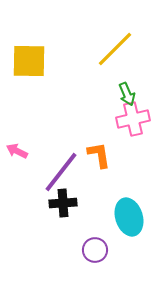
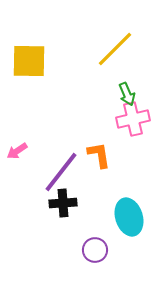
pink arrow: rotated 60 degrees counterclockwise
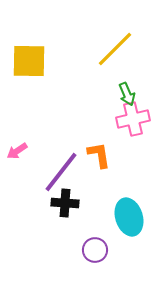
black cross: moved 2 px right; rotated 8 degrees clockwise
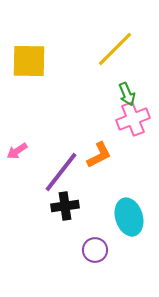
pink cross: rotated 8 degrees counterclockwise
orange L-shape: rotated 72 degrees clockwise
black cross: moved 3 px down; rotated 12 degrees counterclockwise
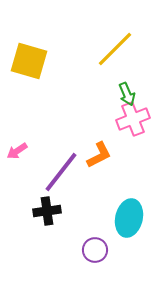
yellow square: rotated 15 degrees clockwise
black cross: moved 18 px left, 5 px down
cyan ellipse: moved 1 px down; rotated 30 degrees clockwise
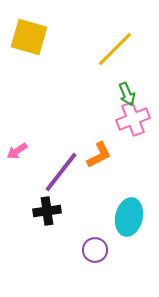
yellow square: moved 24 px up
cyan ellipse: moved 1 px up
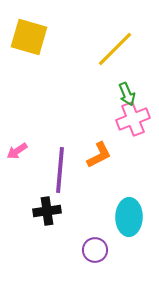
purple line: moved 1 px left, 2 px up; rotated 33 degrees counterclockwise
cyan ellipse: rotated 12 degrees counterclockwise
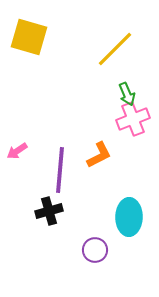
black cross: moved 2 px right; rotated 8 degrees counterclockwise
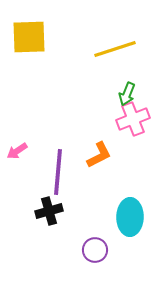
yellow square: rotated 18 degrees counterclockwise
yellow line: rotated 27 degrees clockwise
green arrow: rotated 45 degrees clockwise
purple line: moved 2 px left, 2 px down
cyan ellipse: moved 1 px right
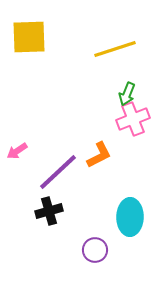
purple line: rotated 42 degrees clockwise
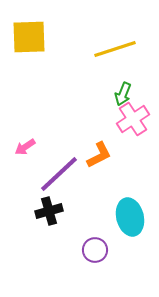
green arrow: moved 4 px left
pink cross: rotated 12 degrees counterclockwise
pink arrow: moved 8 px right, 4 px up
purple line: moved 1 px right, 2 px down
cyan ellipse: rotated 15 degrees counterclockwise
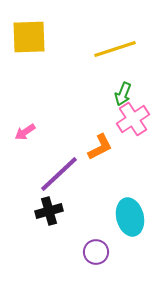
pink arrow: moved 15 px up
orange L-shape: moved 1 px right, 8 px up
purple circle: moved 1 px right, 2 px down
